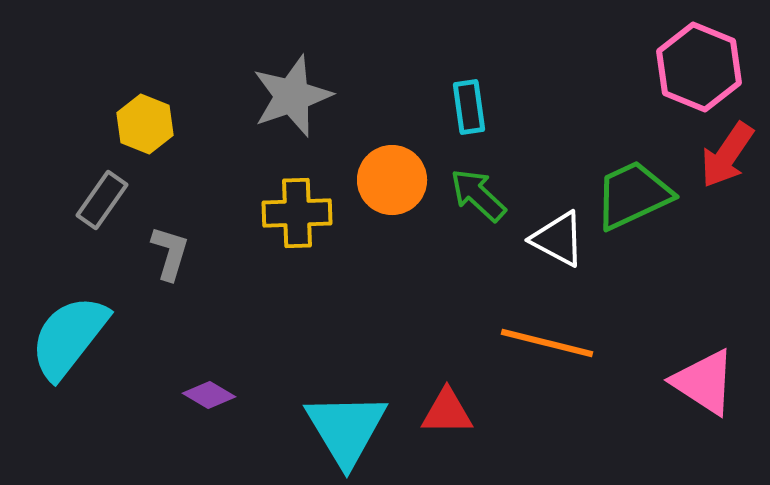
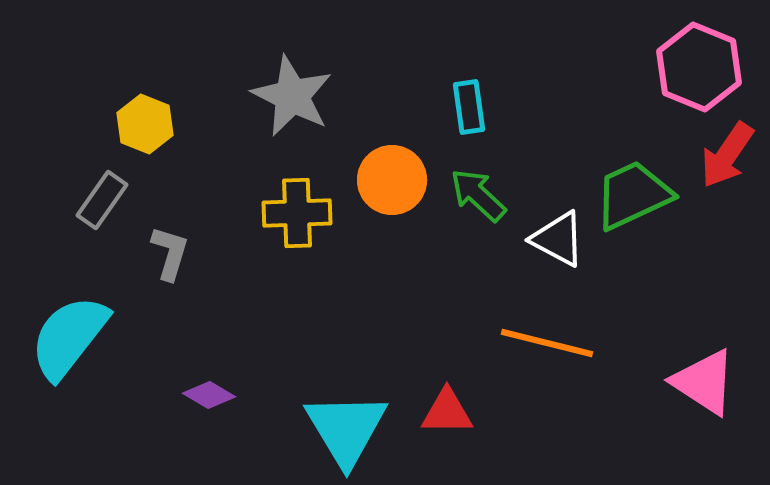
gray star: rotated 26 degrees counterclockwise
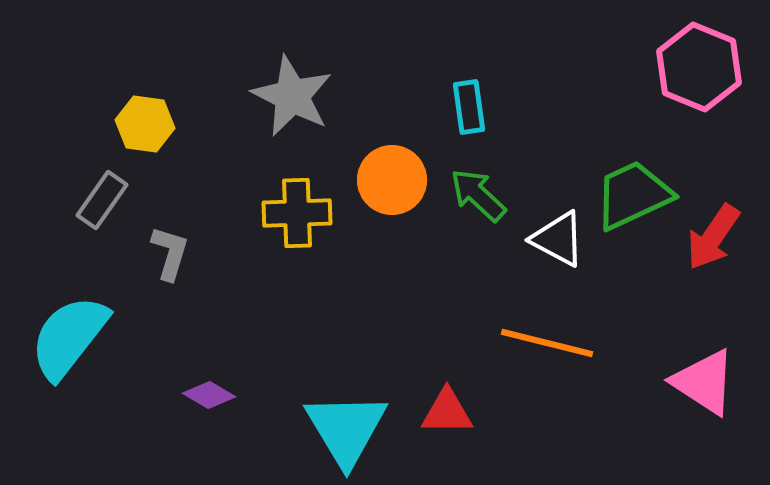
yellow hexagon: rotated 14 degrees counterclockwise
red arrow: moved 14 px left, 82 px down
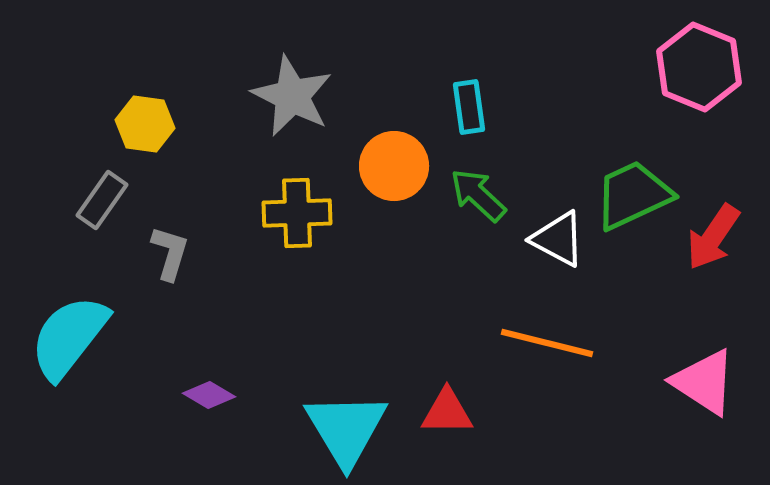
orange circle: moved 2 px right, 14 px up
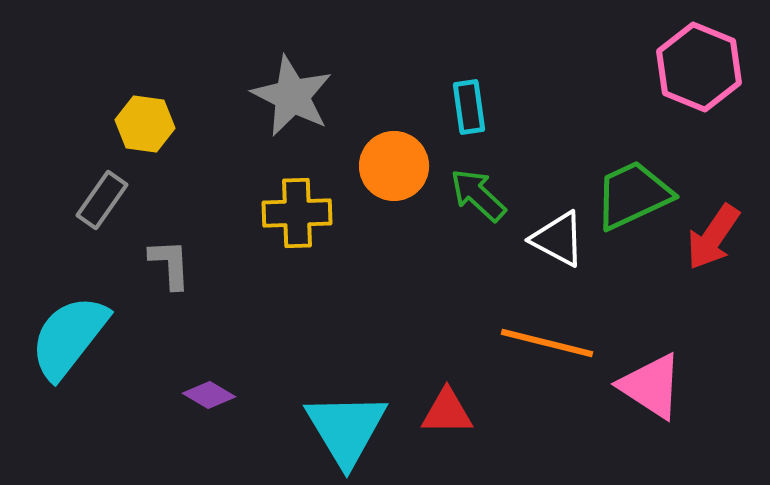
gray L-shape: moved 11 px down; rotated 20 degrees counterclockwise
pink triangle: moved 53 px left, 4 px down
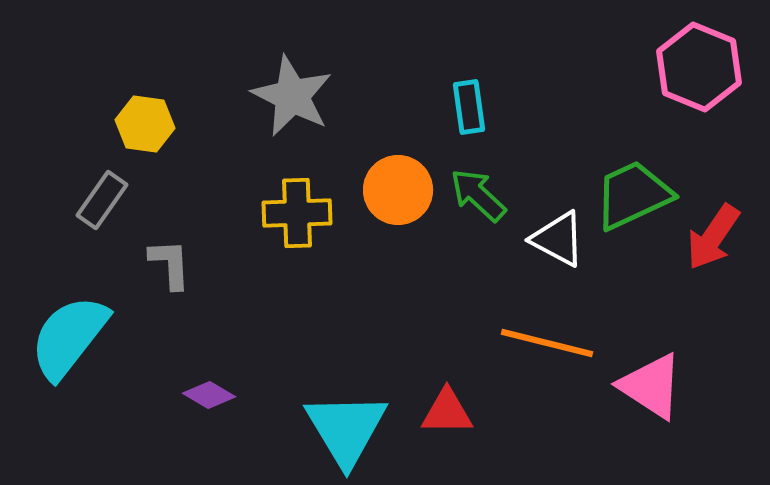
orange circle: moved 4 px right, 24 px down
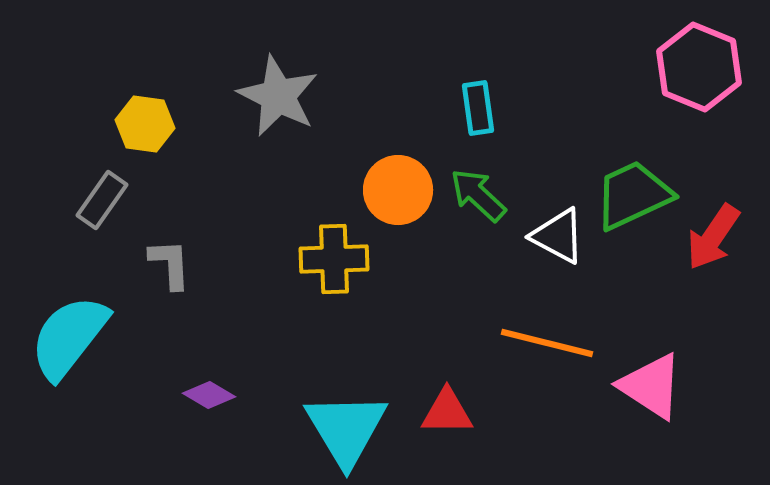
gray star: moved 14 px left
cyan rectangle: moved 9 px right, 1 px down
yellow cross: moved 37 px right, 46 px down
white triangle: moved 3 px up
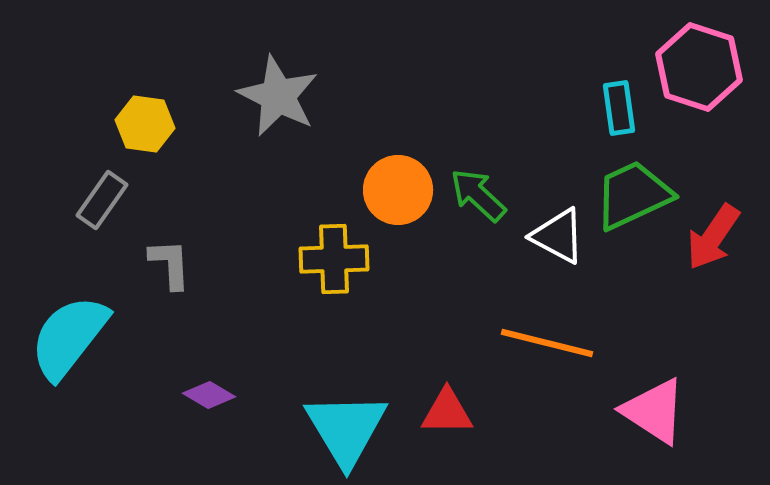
pink hexagon: rotated 4 degrees counterclockwise
cyan rectangle: moved 141 px right
pink triangle: moved 3 px right, 25 px down
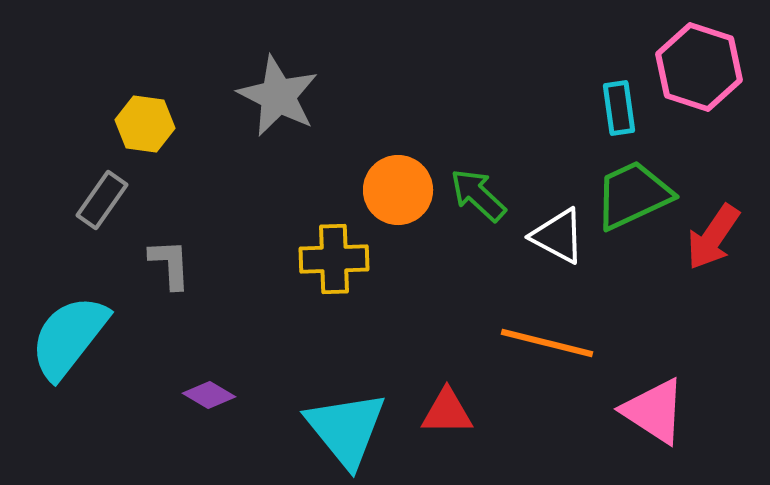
cyan triangle: rotated 8 degrees counterclockwise
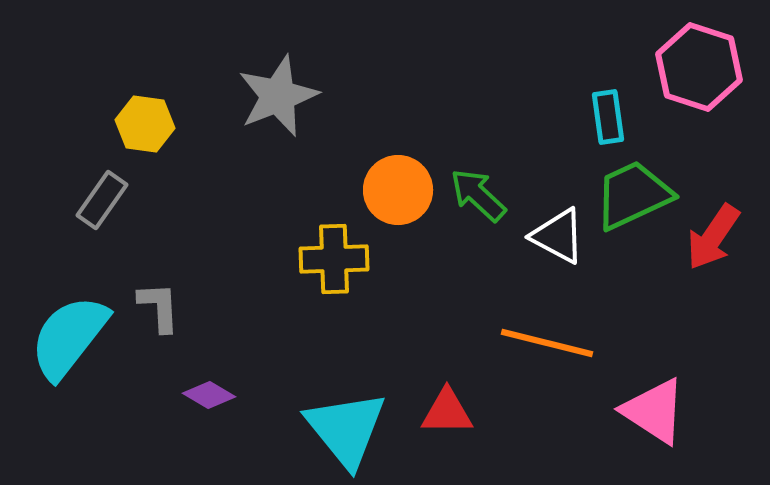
gray star: rotated 24 degrees clockwise
cyan rectangle: moved 11 px left, 9 px down
gray L-shape: moved 11 px left, 43 px down
